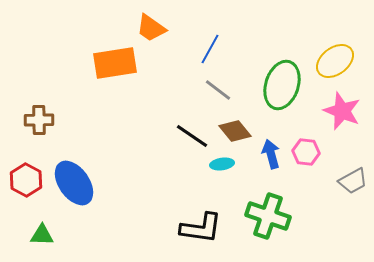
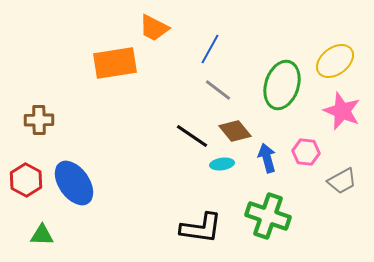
orange trapezoid: moved 3 px right; rotated 8 degrees counterclockwise
blue arrow: moved 4 px left, 4 px down
gray trapezoid: moved 11 px left
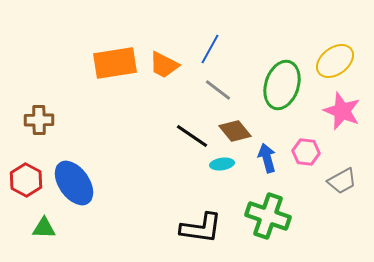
orange trapezoid: moved 10 px right, 37 px down
green triangle: moved 2 px right, 7 px up
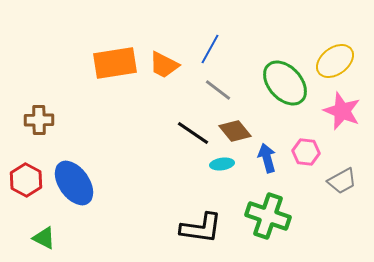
green ellipse: moved 3 px right, 2 px up; rotated 60 degrees counterclockwise
black line: moved 1 px right, 3 px up
green triangle: moved 10 px down; rotated 25 degrees clockwise
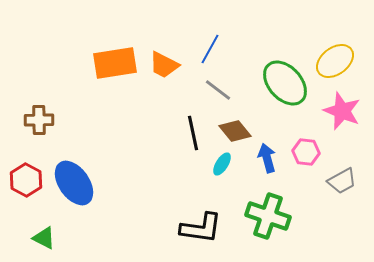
black line: rotated 44 degrees clockwise
cyan ellipse: rotated 50 degrees counterclockwise
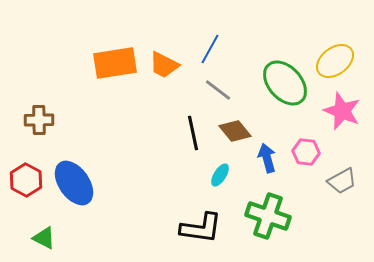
cyan ellipse: moved 2 px left, 11 px down
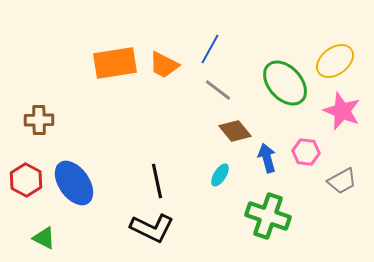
black line: moved 36 px left, 48 px down
black L-shape: moved 49 px left; rotated 18 degrees clockwise
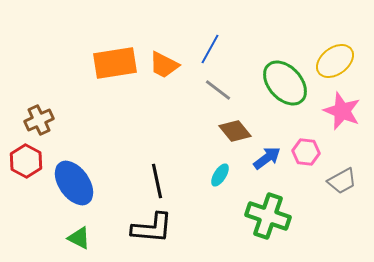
brown cross: rotated 24 degrees counterclockwise
blue arrow: rotated 68 degrees clockwise
red hexagon: moved 19 px up
black L-shape: rotated 21 degrees counterclockwise
green triangle: moved 35 px right
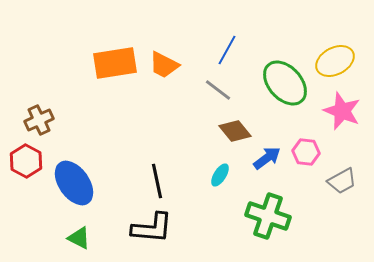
blue line: moved 17 px right, 1 px down
yellow ellipse: rotated 9 degrees clockwise
